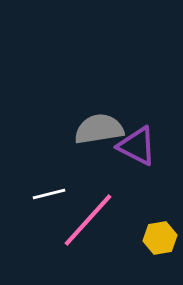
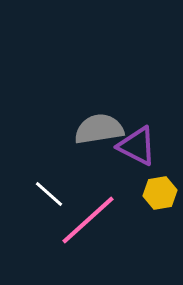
white line: rotated 56 degrees clockwise
pink line: rotated 6 degrees clockwise
yellow hexagon: moved 45 px up
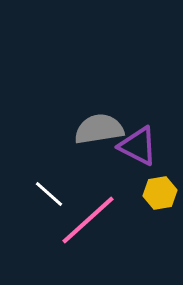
purple triangle: moved 1 px right
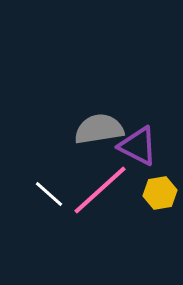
pink line: moved 12 px right, 30 px up
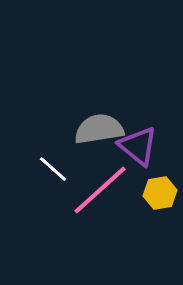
purple triangle: rotated 12 degrees clockwise
white line: moved 4 px right, 25 px up
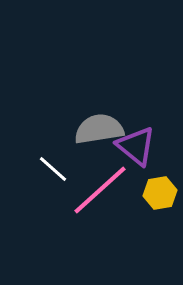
purple triangle: moved 2 px left
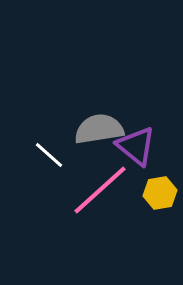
white line: moved 4 px left, 14 px up
